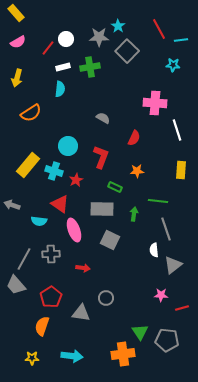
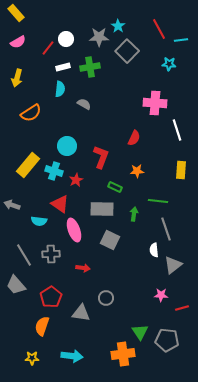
cyan star at (173, 65): moved 4 px left, 1 px up
gray semicircle at (103, 118): moved 19 px left, 14 px up
cyan circle at (68, 146): moved 1 px left
gray line at (24, 259): moved 4 px up; rotated 60 degrees counterclockwise
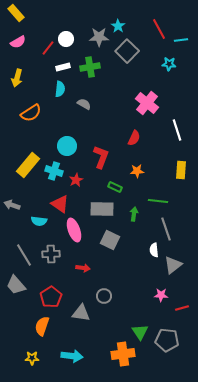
pink cross at (155, 103): moved 8 px left; rotated 35 degrees clockwise
gray circle at (106, 298): moved 2 px left, 2 px up
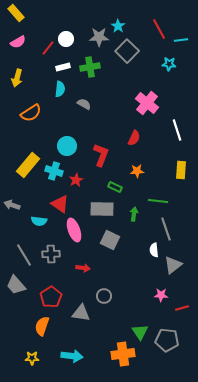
red L-shape at (101, 157): moved 2 px up
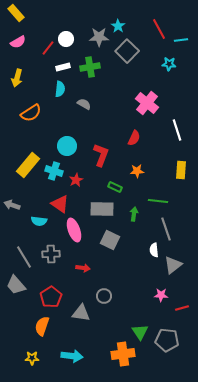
gray line at (24, 255): moved 2 px down
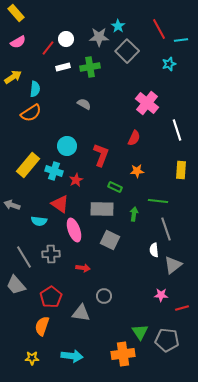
cyan star at (169, 64): rotated 24 degrees counterclockwise
yellow arrow at (17, 78): moved 4 px left, 1 px up; rotated 138 degrees counterclockwise
cyan semicircle at (60, 89): moved 25 px left
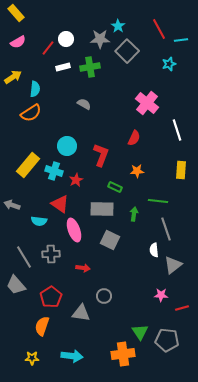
gray star at (99, 37): moved 1 px right, 2 px down
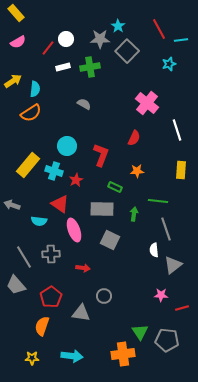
yellow arrow at (13, 77): moved 4 px down
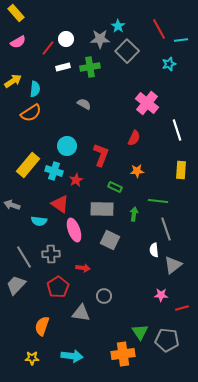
gray trapezoid at (16, 285): rotated 85 degrees clockwise
red pentagon at (51, 297): moved 7 px right, 10 px up
